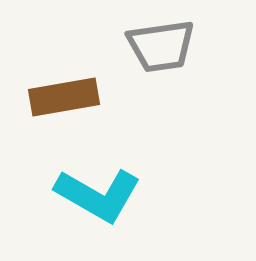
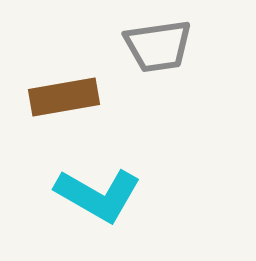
gray trapezoid: moved 3 px left
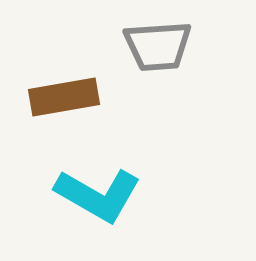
gray trapezoid: rotated 4 degrees clockwise
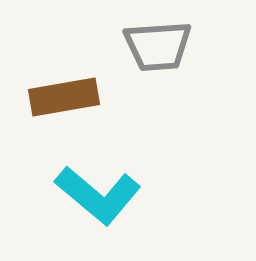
cyan L-shape: rotated 10 degrees clockwise
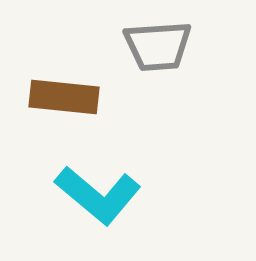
brown rectangle: rotated 16 degrees clockwise
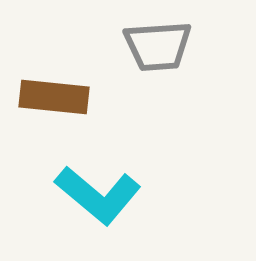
brown rectangle: moved 10 px left
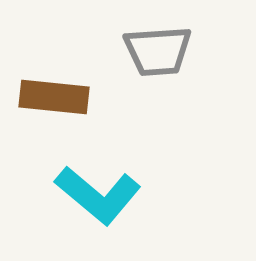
gray trapezoid: moved 5 px down
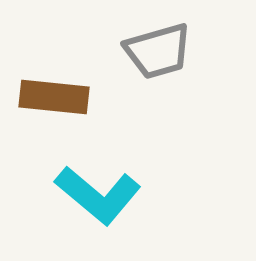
gray trapezoid: rotated 12 degrees counterclockwise
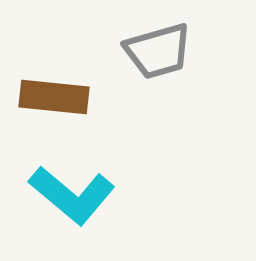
cyan L-shape: moved 26 px left
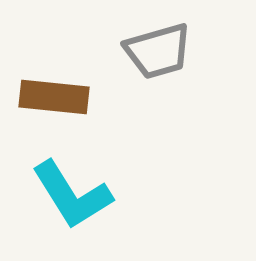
cyan L-shape: rotated 18 degrees clockwise
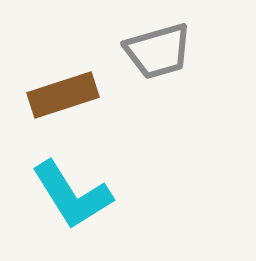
brown rectangle: moved 9 px right, 2 px up; rotated 24 degrees counterclockwise
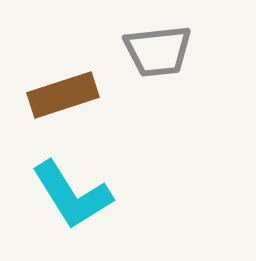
gray trapezoid: rotated 10 degrees clockwise
